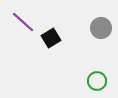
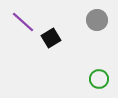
gray circle: moved 4 px left, 8 px up
green circle: moved 2 px right, 2 px up
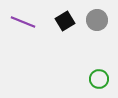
purple line: rotated 20 degrees counterclockwise
black square: moved 14 px right, 17 px up
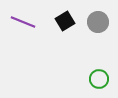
gray circle: moved 1 px right, 2 px down
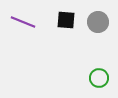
black square: moved 1 px right, 1 px up; rotated 36 degrees clockwise
green circle: moved 1 px up
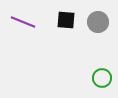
green circle: moved 3 px right
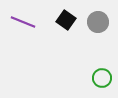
black square: rotated 30 degrees clockwise
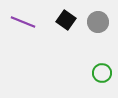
green circle: moved 5 px up
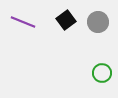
black square: rotated 18 degrees clockwise
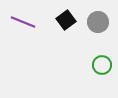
green circle: moved 8 px up
